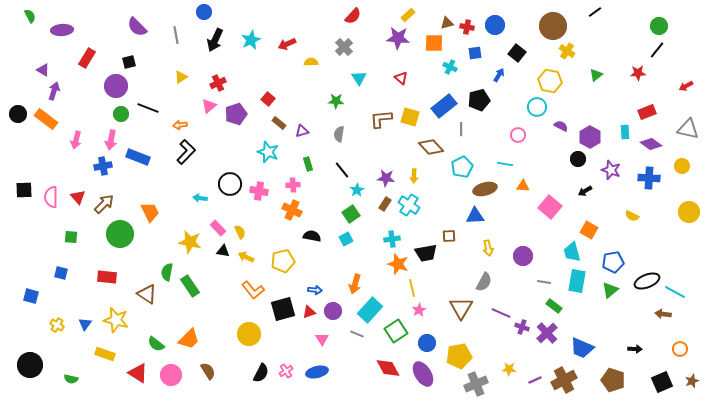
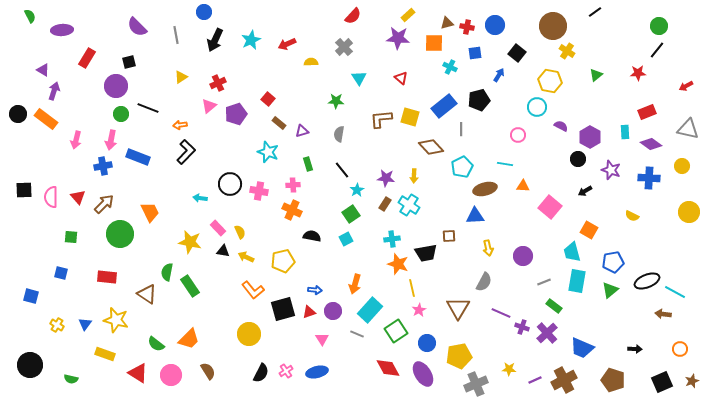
gray line at (544, 282): rotated 32 degrees counterclockwise
brown triangle at (461, 308): moved 3 px left
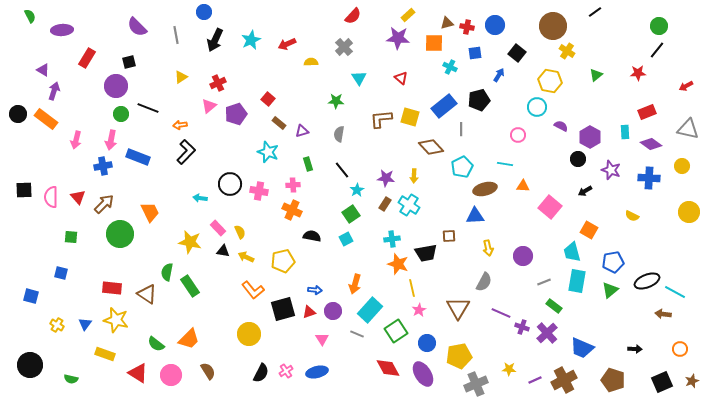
red rectangle at (107, 277): moved 5 px right, 11 px down
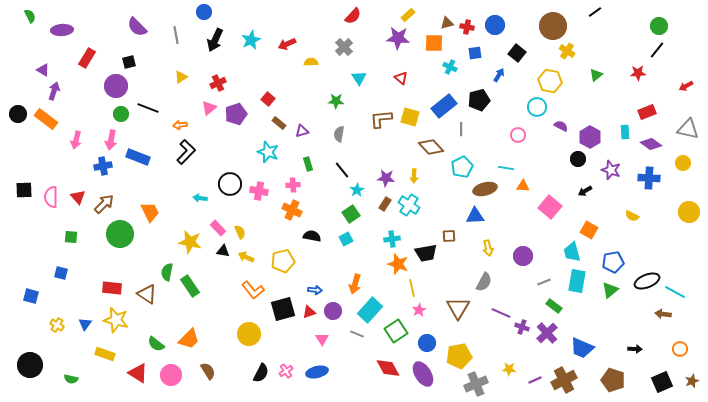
pink triangle at (209, 106): moved 2 px down
cyan line at (505, 164): moved 1 px right, 4 px down
yellow circle at (682, 166): moved 1 px right, 3 px up
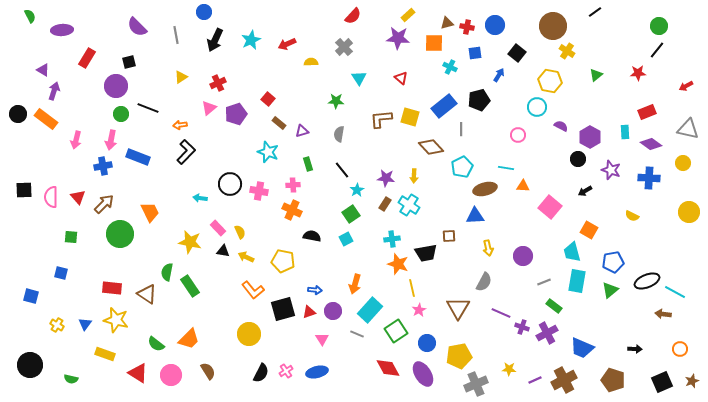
yellow pentagon at (283, 261): rotated 25 degrees clockwise
purple cross at (547, 333): rotated 15 degrees clockwise
